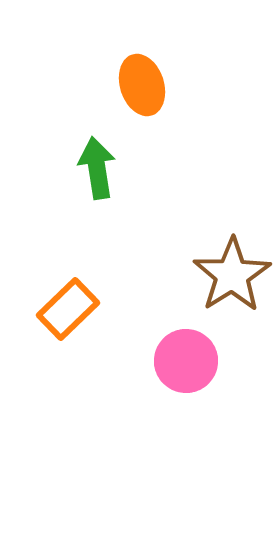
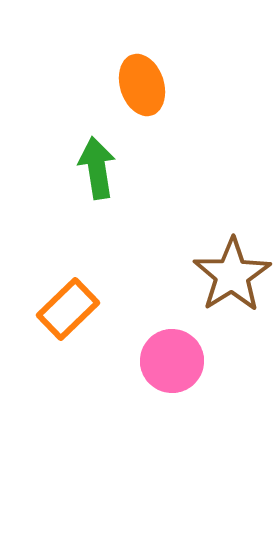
pink circle: moved 14 px left
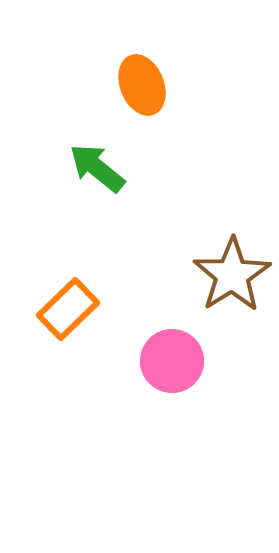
orange ellipse: rotated 4 degrees counterclockwise
green arrow: rotated 42 degrees counterclockwise
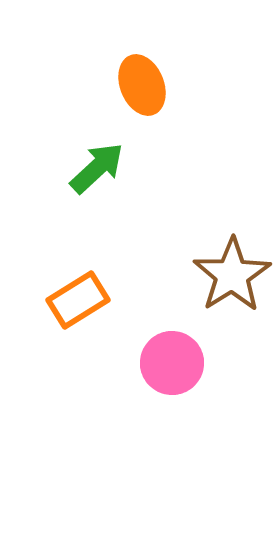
green arrow: rotated 98 degrees clockwise
orange rectangle: moved 10 px right, 9 px up; rotated 12 degrees clockwise
pink circle: moved 2 px down
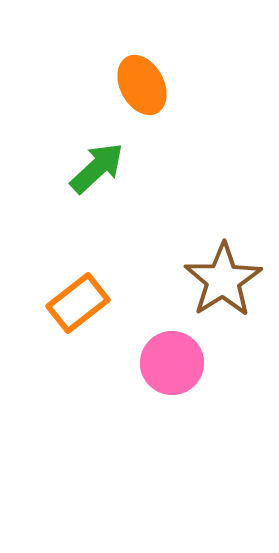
orange ellipse: rotated 6 degrees counterclockwise
brown star: moved 9 px left, 5 px down
orange rectangle: moved 3 px down; rotated 6 degrees counterclockwise
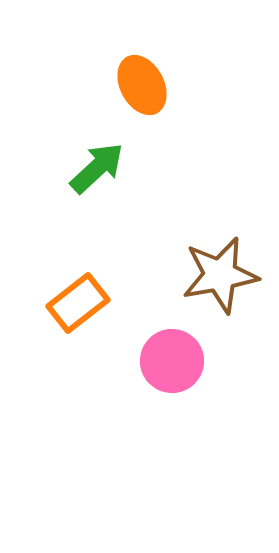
brown star: moved 3 px left, 5 px up; rotated 22 degrees clockwise
pink circle: moved 2 px up
